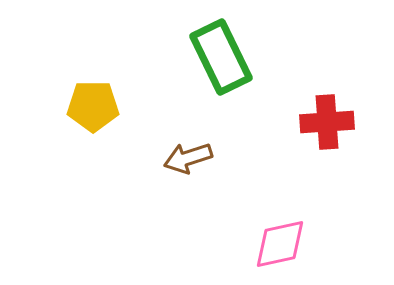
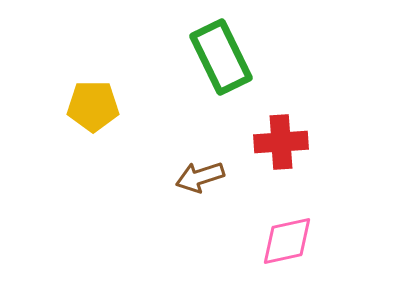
red cross: moved 46 px left, 20 px down
brown arrow: moved 12 px right, 19 px down
pink diamond: moved 7 px right, 3 px up
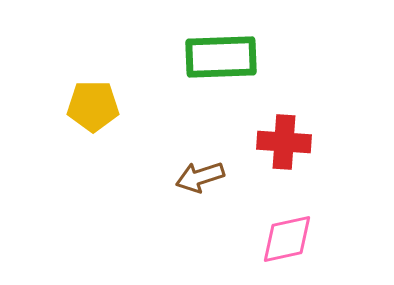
green rectangle: rotated 66 degrees counterclockwise
red cross: moved 3 px right; rotated 8 degrees clockwise
pink diamond: moved 2 px up
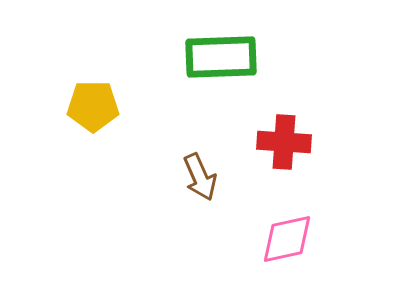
brown arrow: rotated 96 degrees counterclockwise
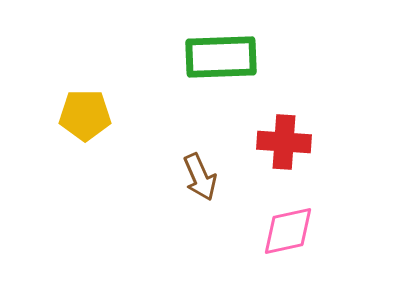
yellow pentagon: moved 8 px left, 9 px down
pink diamond: moved 1 px right, 8 px up
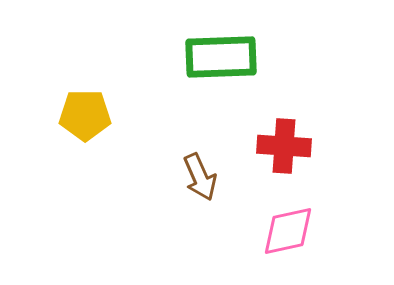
red cross: moved 4 px down
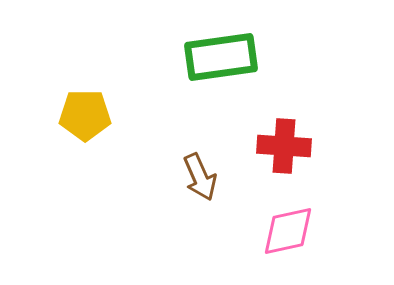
green rectangle: rotated 6 degrees counterclockwise
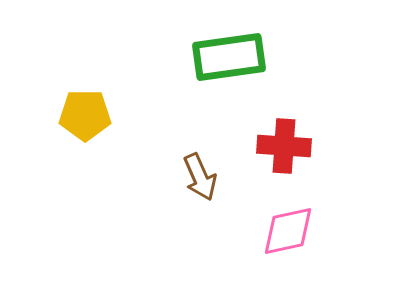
green rectangle: moved 8 px right
